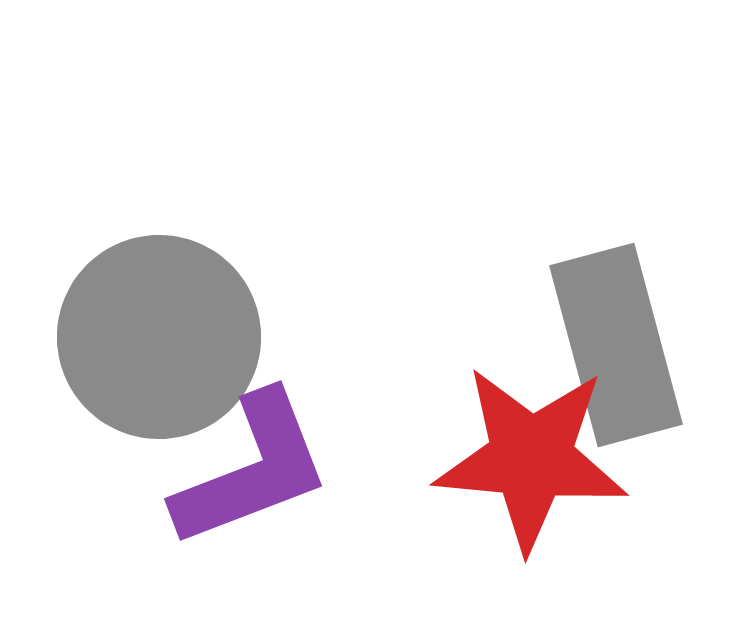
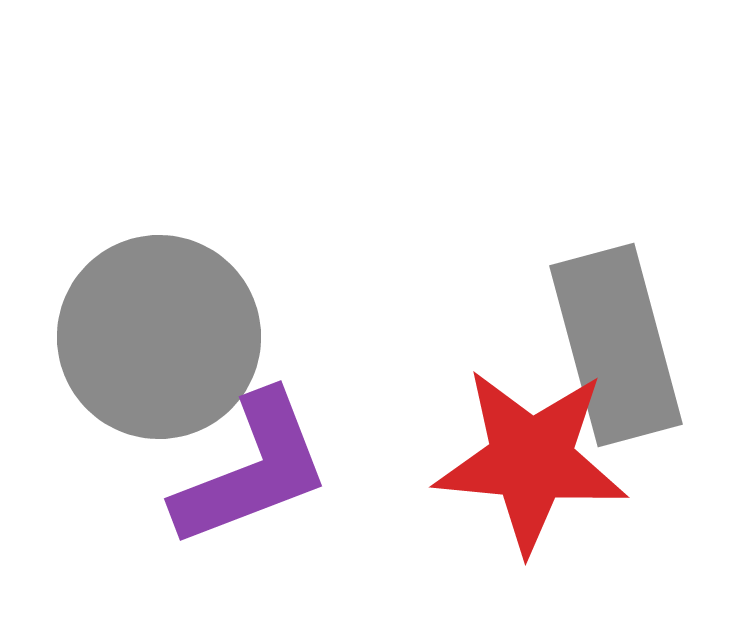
red star: moved 2 px down
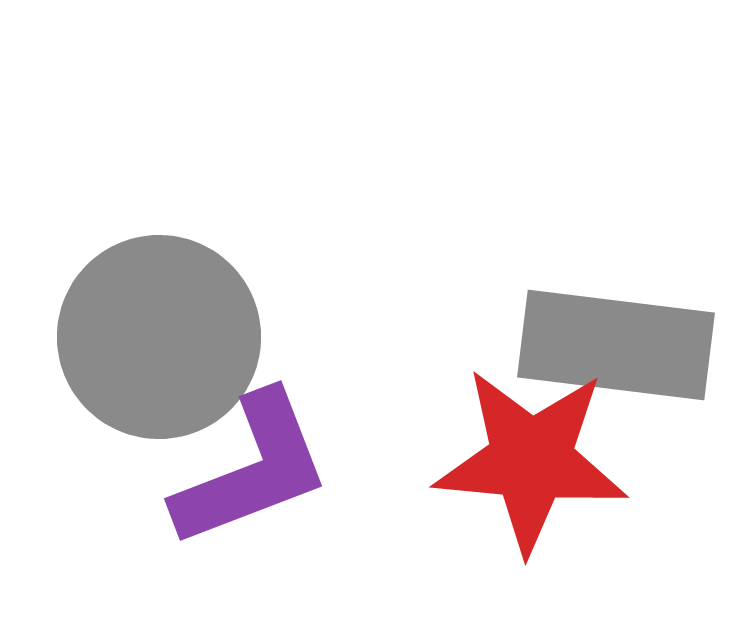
gray rectangle: rotated 68 degrees counterclockwise
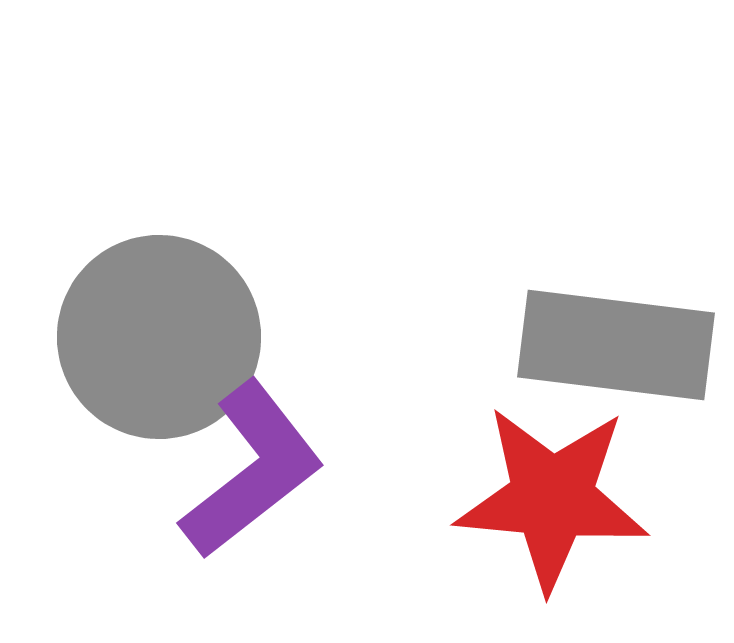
red star: moved 21 px right, 38 px down
purple L-shape: rotated 17 degrees counterclockwise
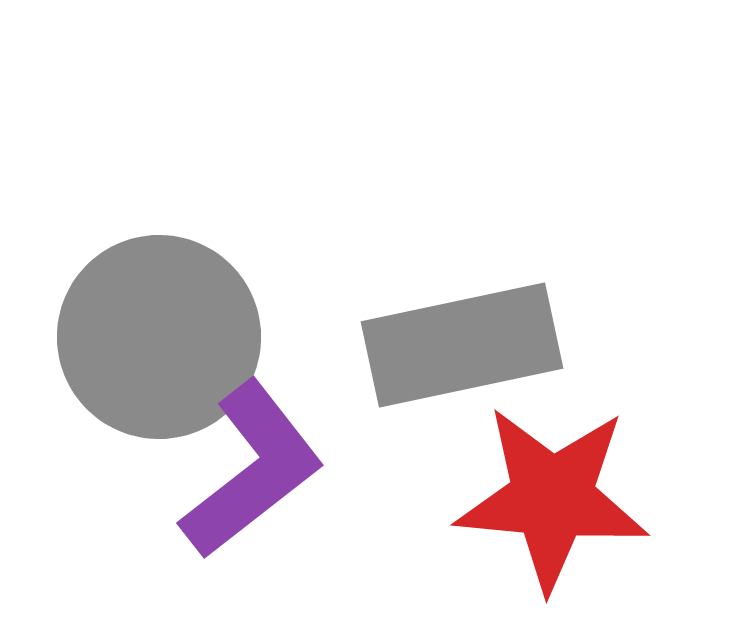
gray rectangle: moved 154 px left; rotated 19 degrees counterclockwise
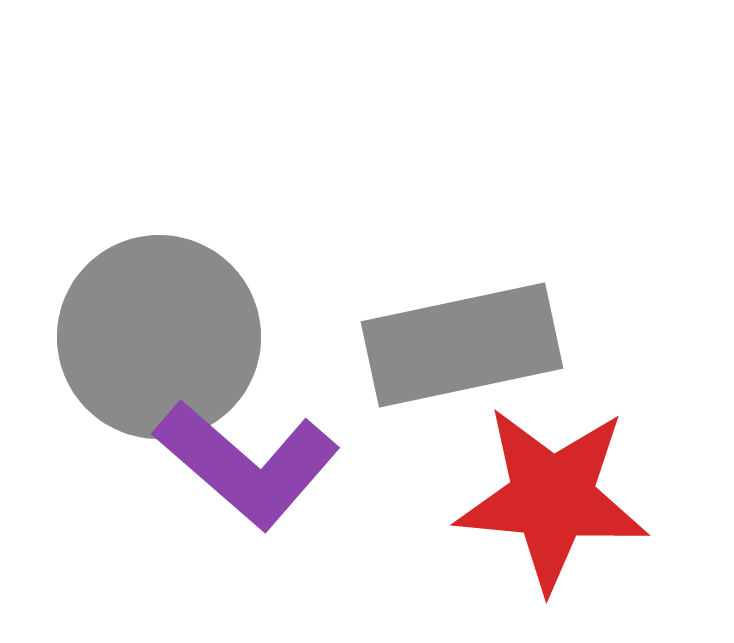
purple L-shape: moved 5 px left, 6 px up; rotated 79 degrees clockwise
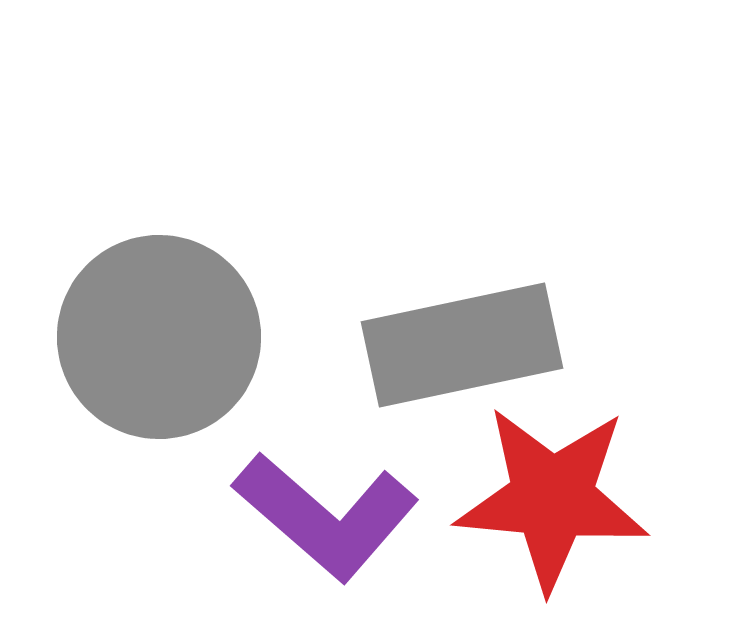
purple L-shape: moved 79 px right, 52 px down
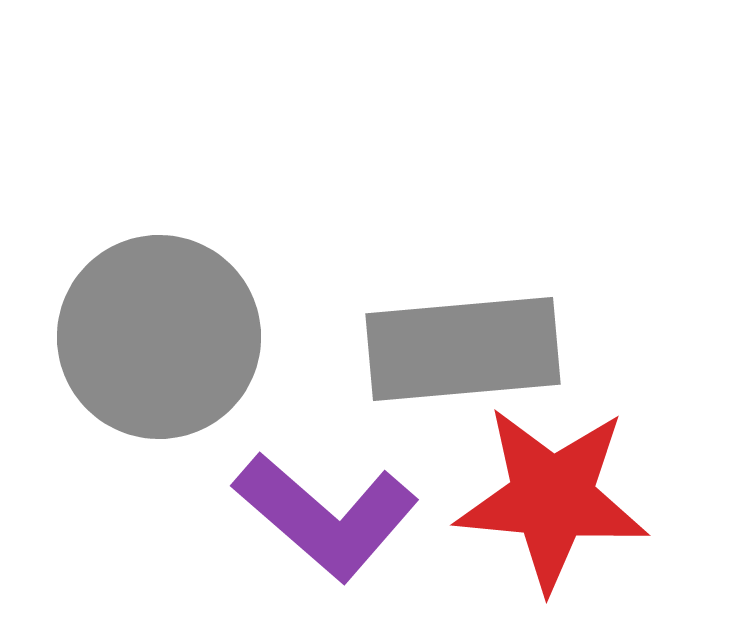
gray rectangle: moved 1 px right, 4 px down; rotated 7 degrees clockwise
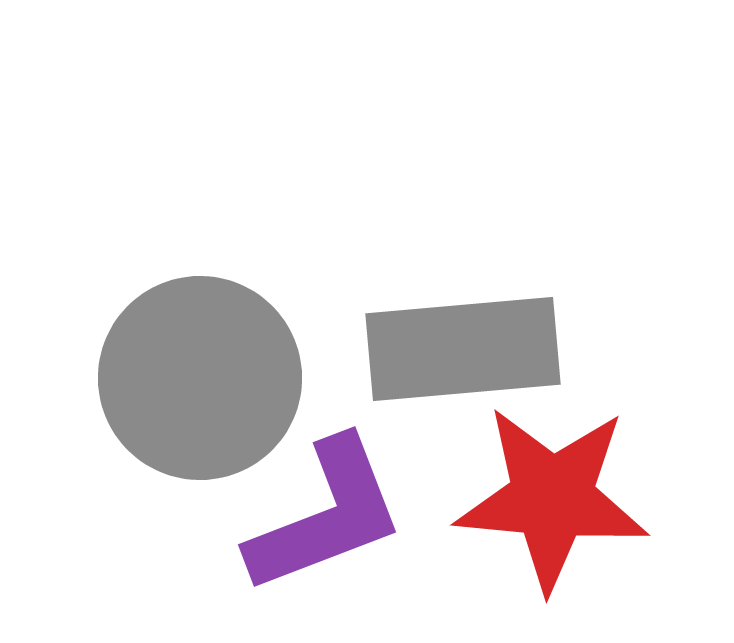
gray circle: moved 41 px right, 41 px down
purple L-shape: rotated 62 degrees counterclockwise
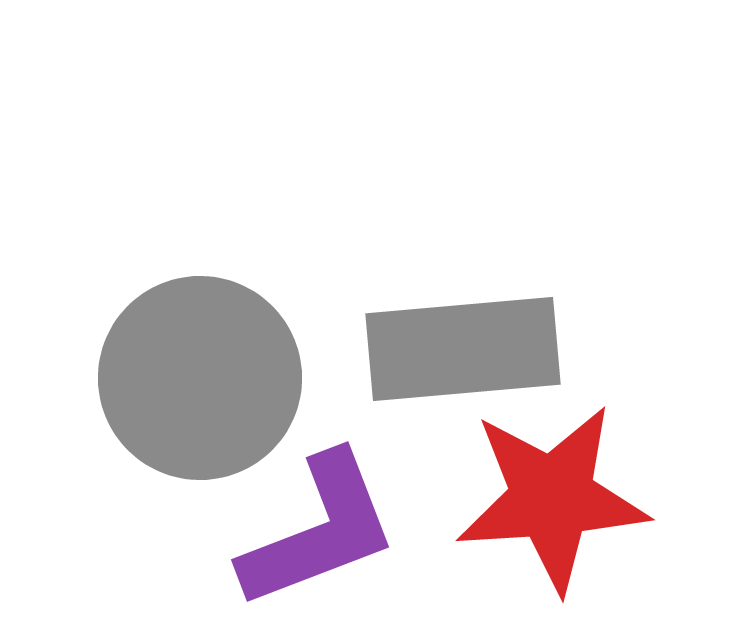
red star: rotated 9 degrees counterclockwise
purple L-shape: moved 7 px left, 15 px down
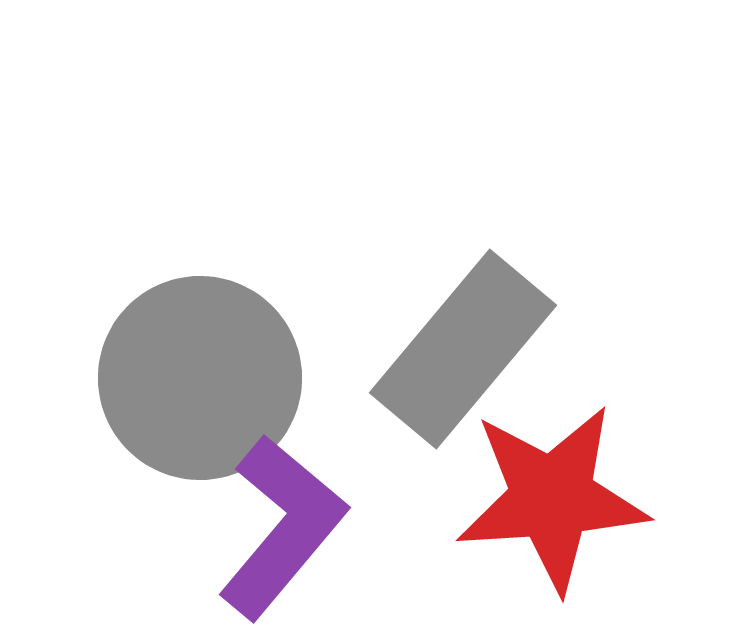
gray rectangle: rotated 45 degrees counterclockwise
purple L-shape: moved 37 px left, 4 px up; rotated 29 degrees counterclockwise
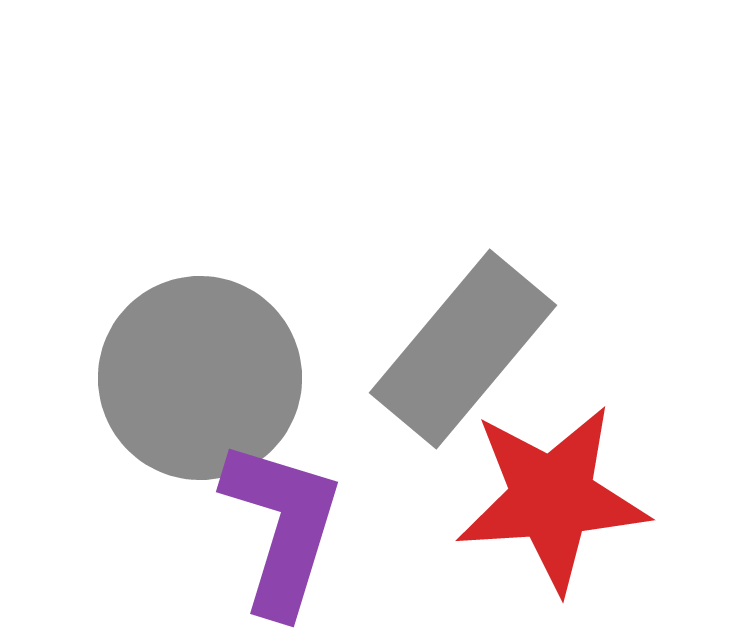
purple L-shape: rotated 23 degrees counterclockwise
